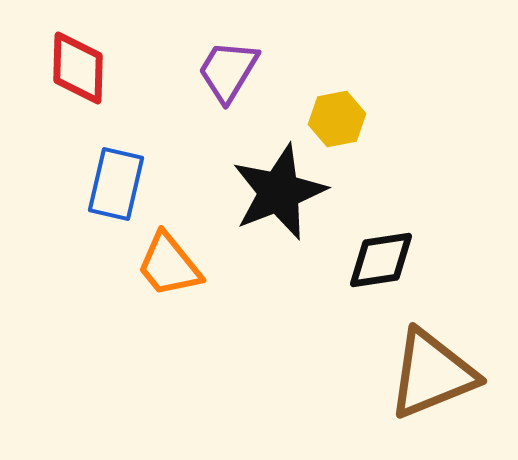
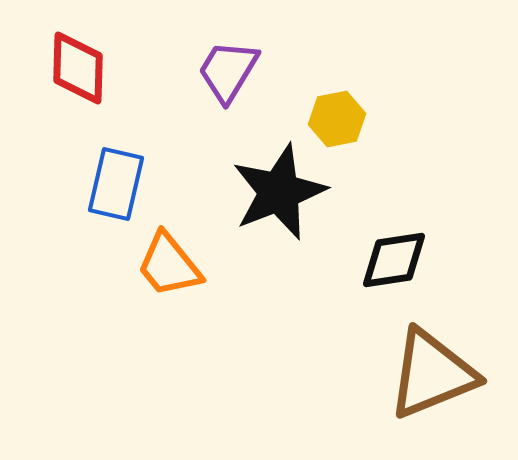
black diamond: moved 13 px right
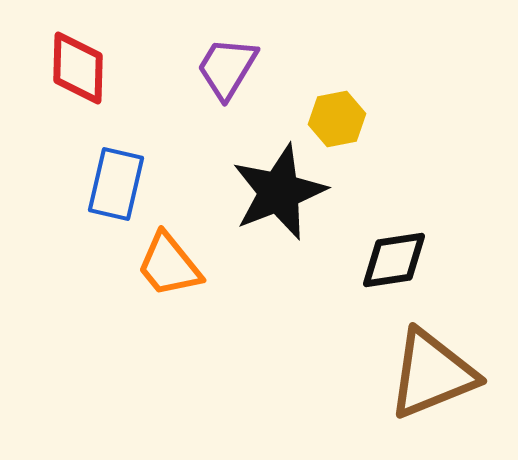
purple trapezoid: moved 1 px left, 3 px up
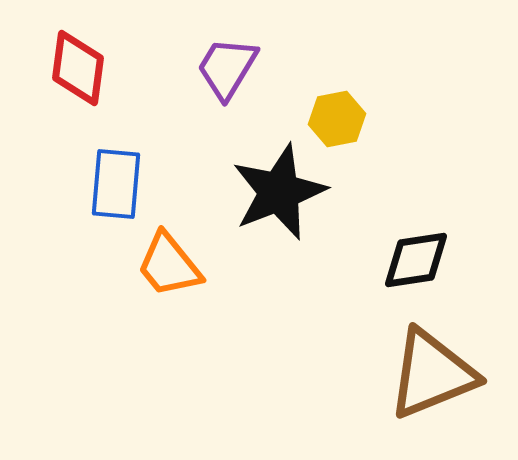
red diamond: rotated 6 degrees clockwise
blue rectangle: rotated 8 degrees counterclockwise
black diamond: moved 22 px right
